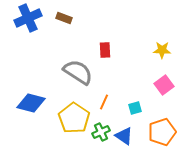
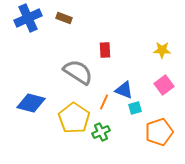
orange pentagon: moved 3 px left
blue triangle: moved 46 px up; rotated 12 degrees counterclockwise
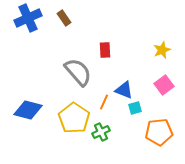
brown rectangle: rotated 35 degrees clockwise
yellow star: rotated 24 degrees counterclockwise
gray semicircle: rotated 16 degrees clockwise
blue diamond: moved 3 px left, 7 px down
orange pentagon: rotated 12 degrees clockwise
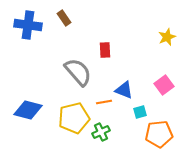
blue cross: moved 7 px down; rotated 32 degrees clockwise
yellow star: moved 5 px right, 13 px up
orange line: rotated 56 degrees clockwise
cyan square: moved 5 px right, 4 px down
yellow pentagon: rotated 24 degrees clockwise
orange pentagon: moved 2 px down
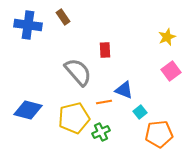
brown rectangle: moved 1 px left, 1 px up
pink square: moved 7 px right, 14 px up
cyan square: rotated 24 degrees counterclockwise
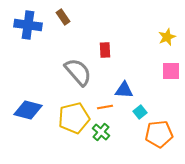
pink square: rotated 36 degrees clockwise
blue triangle: rotated 18 degrees counterclockwise
orange line: moved 1 px right, 5 px down
green cross: rotated 24 degrees counterclockwise
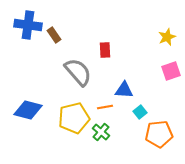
brown rectangle: moved 9 px left, 18 px down
pink square: rotated 18 degrees counterclockwise
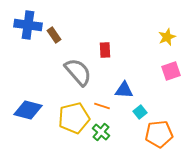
orange line: moved 3 px left, 1 px up; rotated 28 degrees clockwise
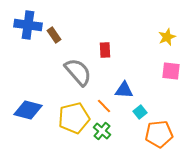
pink square: rotated 24 degrees clockwise
orange line: moved 2 px right; rotated 28 degrees clockwise
green cross: moved 1 px right, 1 px up
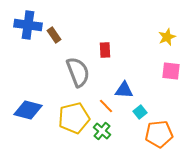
gray semicircle: rotated 20 degrees clockwise
orange line: moved 2 px right
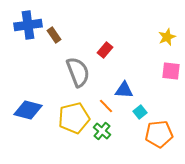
blue cross: rotated 16 degrees counterclockwise
red rectangle: rotated 42 degrees clockwise
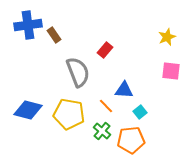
yellow pentagon: moved 5 px left, 4 px up; rotated 24 degrees clockwise
orange pentagon: moved 28 px left, 6 px down
